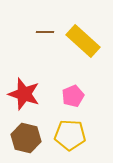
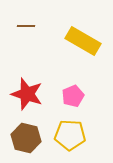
brown line: moved 19 px left, 6 px up
yellow rectangle: rotated 12 degrees counterclockwise
red star: moved 3 px right
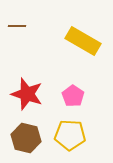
brown line: moved 9 px left
pink pentagon: rotated 15 degrees counterclockwise
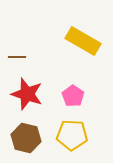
brown line: moved 31 px down
yellow pentagon: moved 2 px right
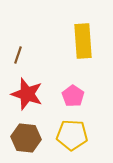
yellow rectangle: rotated 56 degrees clockwise
brown line: moved 1 px right, 2 px up; rotated 72 degrees counterclockwise
brown hexagon: rotated 8 degrees counterclockwise
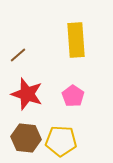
yellow rectangle: moved 7 px left, 1 px up
brown line: rotated 30 degrees clockwise
yellow pentagon: moved 11 px left, 6 px down
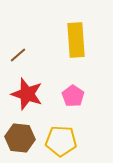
brown hexagon: moved 6 px left
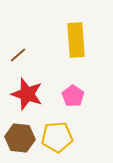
yellow pentagon: moved 4 px left, 4 px up; rotated 8 degrees counterclockwise
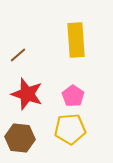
yellow pentagon: moved 13 px right, 8 px up
